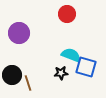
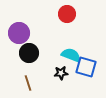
black circle: moved 17 px right, 22 px up
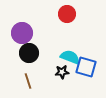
purple circle: moved 3 px right
cyan semicircle: moved 1 px left, 2 px down
black star: moved 1 px right, 1 px up
brown line: moved 2 px up
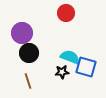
red circle: moved 1 px left, 1 px up
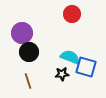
red circle: moved 6 px right, 1 px down
black circle: moved 1 px up
black star: moved 2 px down
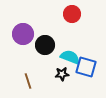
purple circle: moved 1 px right, 1 px down
black circle: moved 16 px right, 7 px up
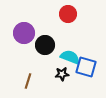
red circle: moved 4 px left
purple circle: moved 1 px right, 1 px up
brown line: rotated 35 degrees clockwise
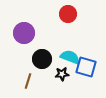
black circle: moved 3 px left, 14 px down
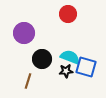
black star: moved 4 px right, 3 px up
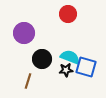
black star: moved 1 px up
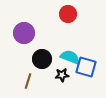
black star: moved 4 px left, 5 px down
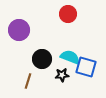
purple circle: moved 5 px left, 3 px up
